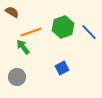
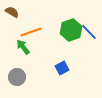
green hexagon: moved 8 px right, 3 px down
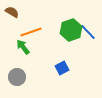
blue line: moved 1 px left
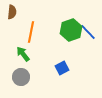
brown semicircle: rotated 64 degrees clockwise
orange line: rotated 60 degrees counterclockwise
green arrow: moved 7 px down
gray circle: moved 4 px right
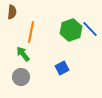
blue line: moved 2 px right, 3 px up
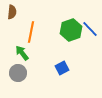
green arrow: moved 1 px left, 1 px up
gray circle: moved 3 px left, 4 px up
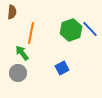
orange line: moved 1 px down
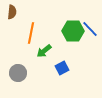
green hexagon: moved 2 px right, 1 px down; rotated 20 degrees clockwise
green arrow: moved 22 px right, 2 px up; rotated 91 degrees counterclockwise
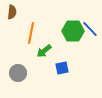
blue square: rotated 16 degrees clockwise
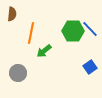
brown semicircle: moved 2 px down
blue square: moved 28 px right, 1 px up; rotated 24 degrees counterclockwise
